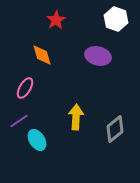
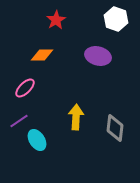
orange diamond: rotated 75 degrees counterclockwise
pink ellipse: rotated 15 degrees clockwise
gray diamond: moved 1 px up; rotated 44 degrees counterclockwise
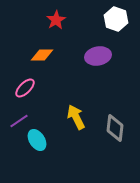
purple ellipse: rotated 25 degrees counterclockwise
yellow arrow: rotated 30 degrees counterclockwise
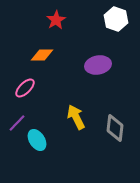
purple ellipse: moved 9 px down
purple line: moved 2 px left, 2 px down; rotated 12 degrees counterclockwise
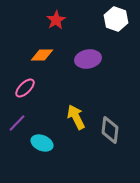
purple ellipse: moved 10 px left, 6 px up
gray diamond: moved 5 px left, 2 px down
cyan ellipse: moved 5 px right, 3 px down; rotated 35 degrees counterclockwise
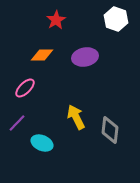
purple ellipse: moved 3 px left, 2 px up
